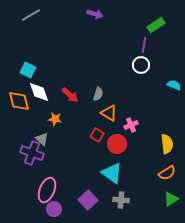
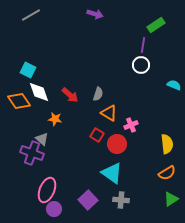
purple line: moved 1 px left
orange diamond: rotated 20 degrees counterclockwise
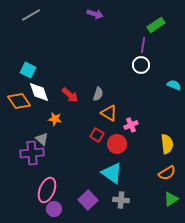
purple cross: rotated 25 degrees counterclockwise
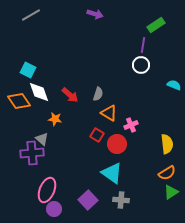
green triangle: moved 7 px up
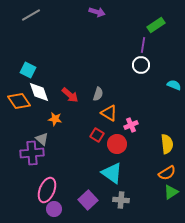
purple arrow: moved 2 px right, 2 px up
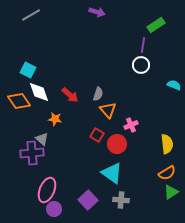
orange triangle: moved 1 px left, 3 px up; rotated 18 degrees clockwise
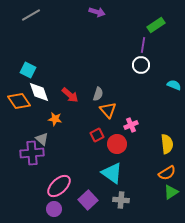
red square: rotated 32 degrees clockwise
pink ellipse: moved 12 px right, 4 px up; rotated 25 degrees clockwise
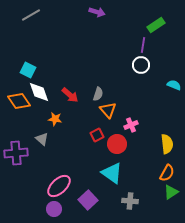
purple cross: moved 16 px left
orange semicircle: rotated 30 degrees counterclockwise
gray cross: moved 9 px right, 1 px down
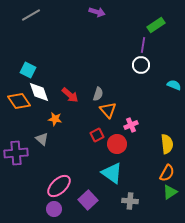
green triangle: moved 1 px left
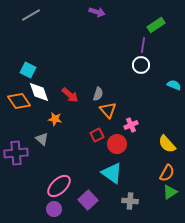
yellow semicircle: rotated 144 degrees clockwise
